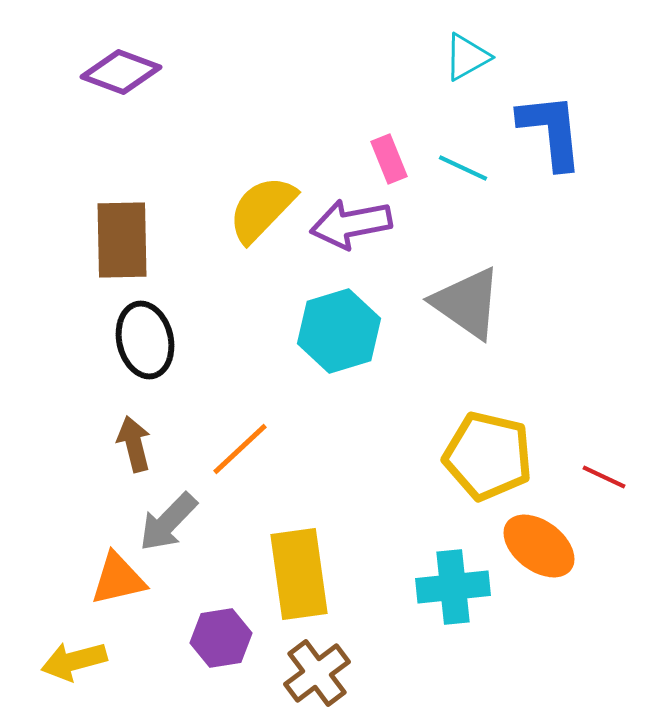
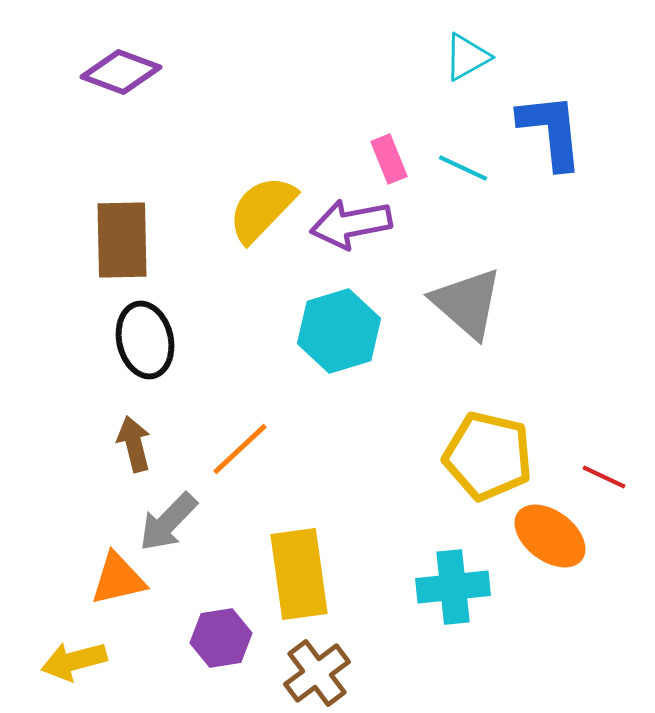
gray triangle: rotated 6 degrees clockwise
orange ellipse: moved 11 px right, 10 px up
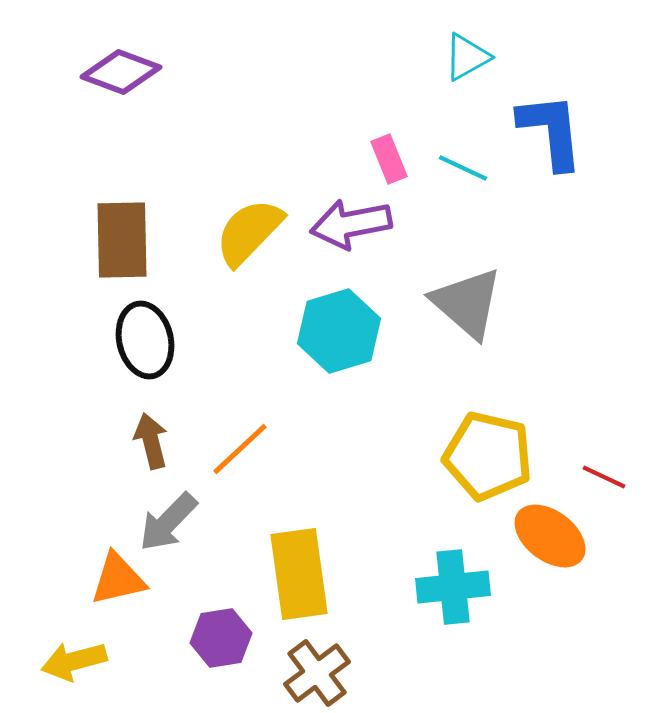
yellow semicircle: moved 13 px left, 23 px down
brown arrow: moved 17 px right, 3 px up
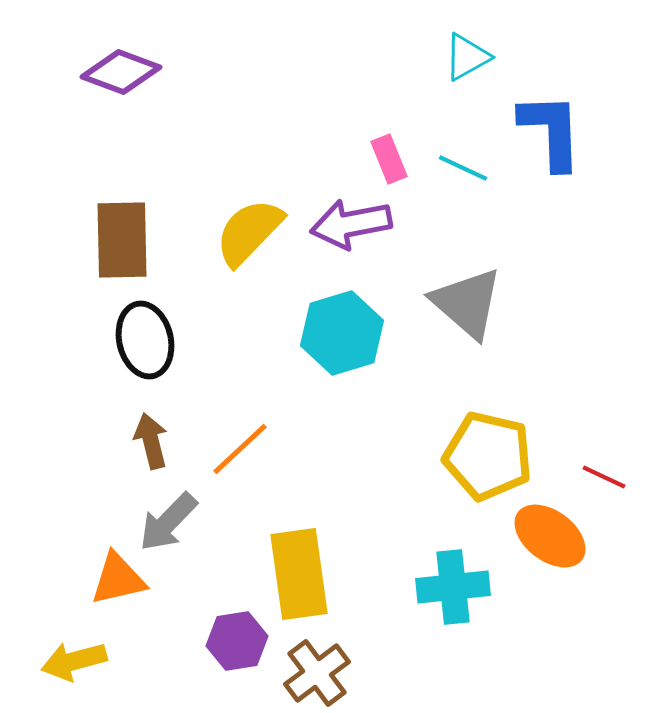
blue L-shape: rotated 4 degrees clockwise
cyan hexagon: moved 3 px right, 2 px down
purple hexagon: moved 16 px right, 3 px down
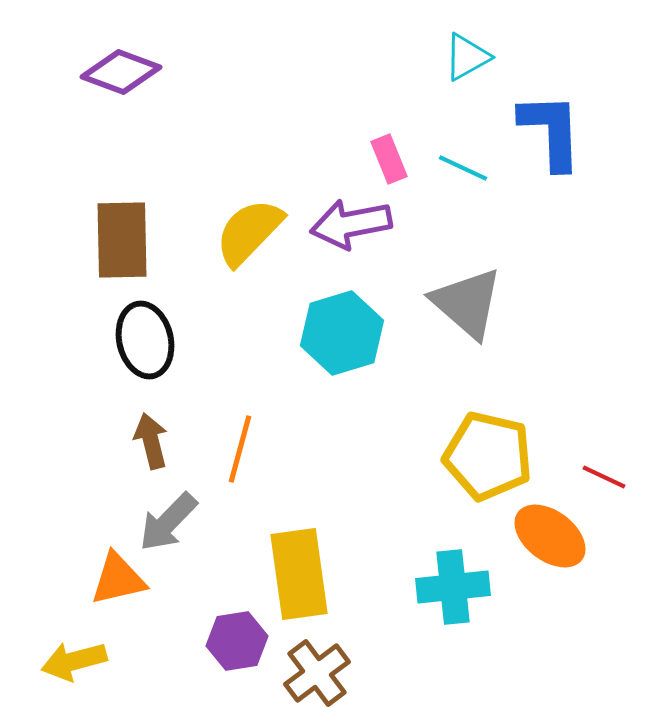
orange line: rotated 32 degrees counterclockwise
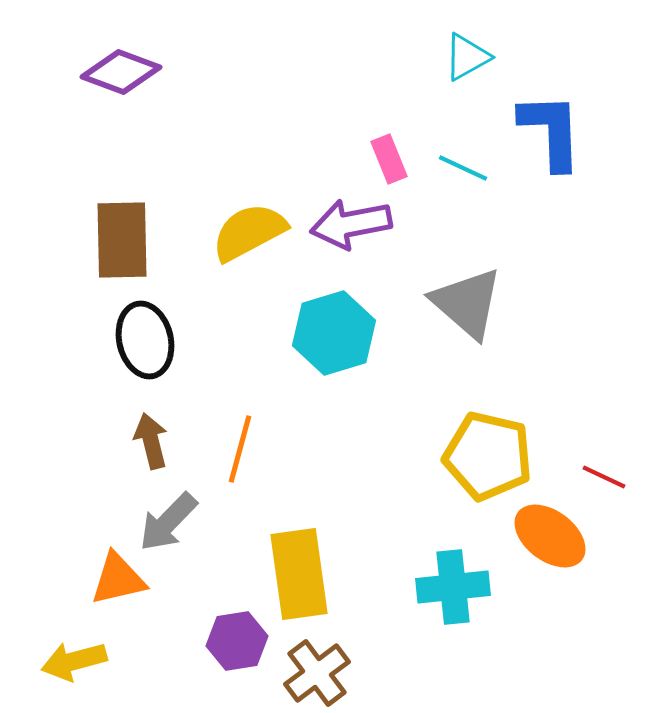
yellow semicircle: rotated 18 degrees clockwise
cyan hexagon: moved 8 px left
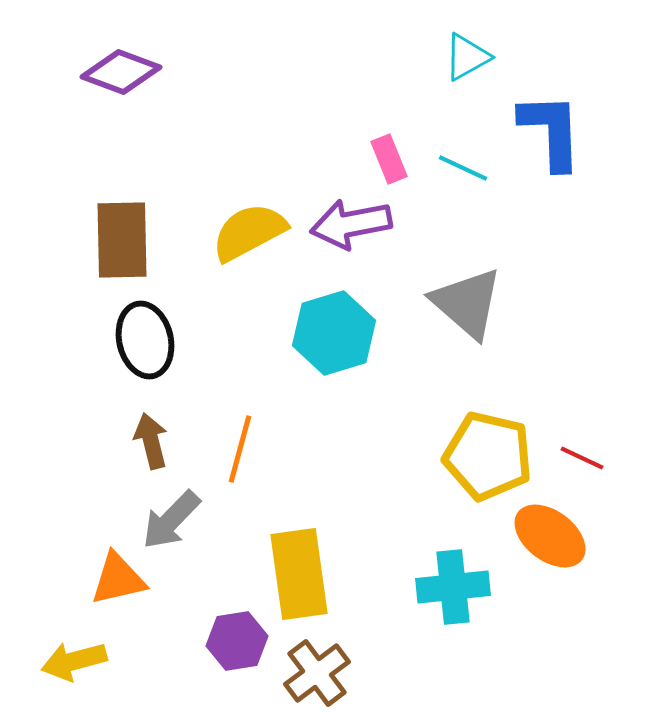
red line: moved 22 px left, 19 px up
gray arrow: moved 3 px right, 2 px up
